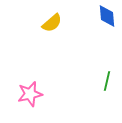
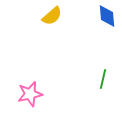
yellow semicircle: moved 7 px up
green line: moved 4 px left, 2 px up
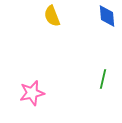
yellow semicircle: rotated 110 degrees clockwise
pink star: moved 2 px right, 1 px up
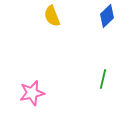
blue diamond: rotated 50 degrees clockwise
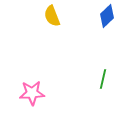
pink star: rotated 10 degrees clockwise
